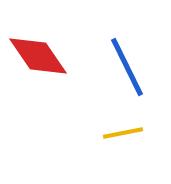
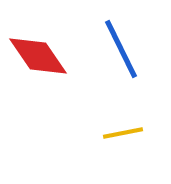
blue line: moved 6 px left, 18 px up
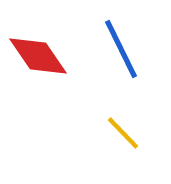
yellow line: rotated 57 degrees clockwise
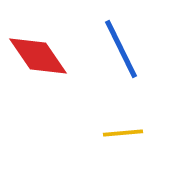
yellow line: rotated 51 degrees counterclockwise
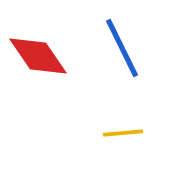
blue line: moved 1 px right, 1 px up
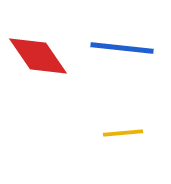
blue line: rotated 58 degrees counterclockwise
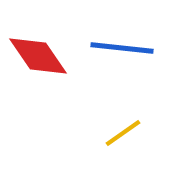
yellow line: rotated 30 degrees counterclockwise
